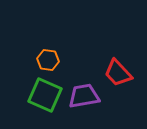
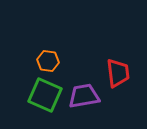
orange hexagon: moved 1 px down
red trapezoid: rotated 144 degrees counterclockwise
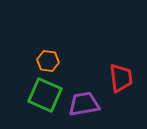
red trapezoid: moved 3 px right, 5 px down
purple trapezoid: moved 8 px down
